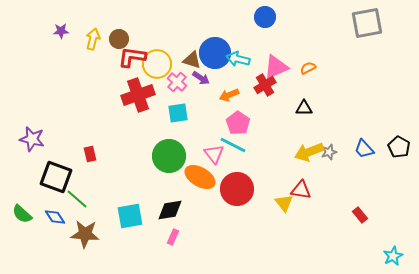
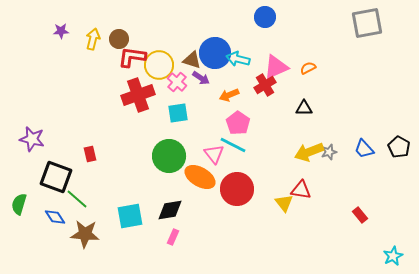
yellow circle at (157, 64): moved 2 px right, 1 px down
green semicircle at (22, 214): moved 3 px left, 10 px up; rotated 65 degrees clockwise
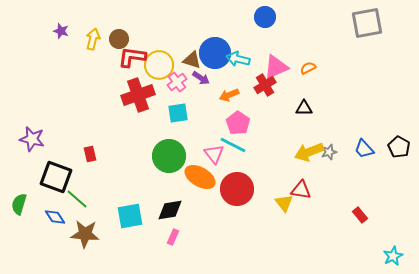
purple star at (61, 31): rotated 21 degrees clockwise
pink cross at (177, 82): rotated 12 degrees clockwise
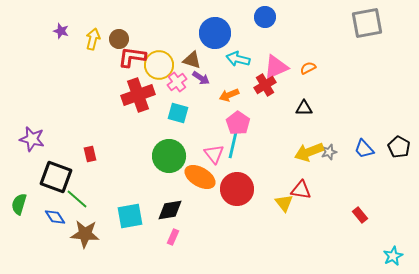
blue circle at (215, 53): moved 20 px up
cyan square at (178, 113): rotated 25 degrees clockwise
cyan line at (233, 145): rotated 76 degrees clockwise
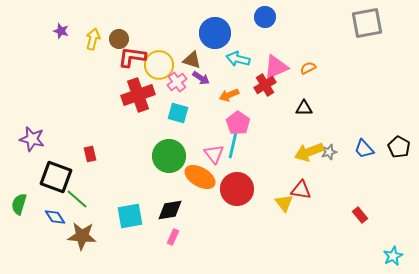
brown star at (85, 234): moved 3 px left, 2 px down
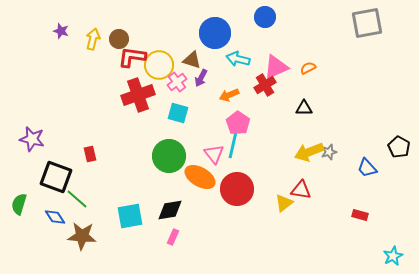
purple arrow at (201, 78): rotated 84 degrees clockwise
blue trapezoid at (364, 149): moved 3 px right, 19 px down
yellow triangle at (284, 203): rotated 30 degrees clockwise
red rectangle at (360, 215): rotated 35 degrees counterclockwise
